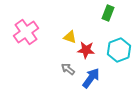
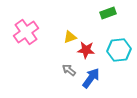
green rectangle: rotated 49 degrees clockwise
yellow triangle: rotated 40 degrees counterclockwise
cyan hexagon: rotated 15 degrees clockwise
gray arrow: moved 1 px right, 1 px down
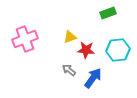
pink cross: moved 1 px left, 7 px down; rotated 15 degrees clockwise
cyan hexagon: moved 1 px left
blue arrow: moved 2 px right
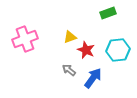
red star: rotated 18 degrees clockwise
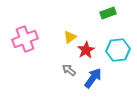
yellow triangle: rotated 16 degrees counterclockwise
red star: rotated 18 degrees clockwise
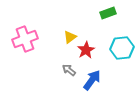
cyan hexagon: moved 4 px right, 2 px up
blue arrow: moved 1 px left, 2 px down
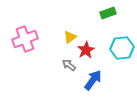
gray arrow: moved 5 px up
blue arrow: moved 1 px right
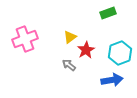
cyan hexagon: moved 2 px left, 5 px down; rotated 15 degrees counterclockwise
blue arrow: moved 19 px right; rotated 45 degrees clockwise
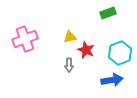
yellow triangle: rotated 24 degrees clockwise
red star: rotated 18 degrees counterclockwise
gray arrow: rotated 128 degrees counterclockwise
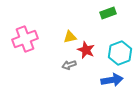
gray arrow: rotated 72 degrees clockwise
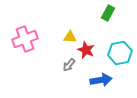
green rectangle: rotated 42 degrees counterclockwise
yellow triangle: rotated 16 degrees clockwise
cyan hexagon: rotated 10 degrees clockwise
gray arrow: rotated 32 degrees counterclockwise
blue arrow: moved 11 px left
